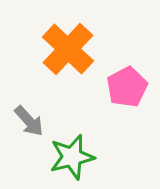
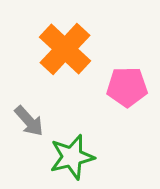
orange cross: moved 3 px left
pink pentagon: rotated 27 degrees clockwise
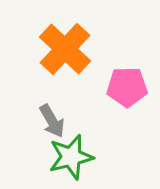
gray arrow: moved 23 px right; rotated 12 degrees clockwise
green star: moved 1 px left
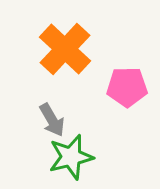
gray arrow: moved 1 px up
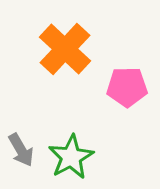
gray arrow: moved 31 px left, 30 px down
green star: rotated 15 degrees counterclockwise
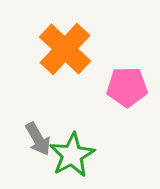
gray arrow: moved 17 px right, 11 px up
green star: moved 1 px right, 2 px up
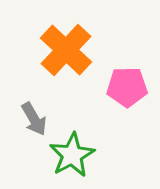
orange cross: moved 1 px right, 1 px down
gray arrow: moved 4 px left, 20 px up
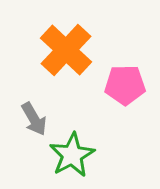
pink pentagon: moved 2 px left, 2 px up
